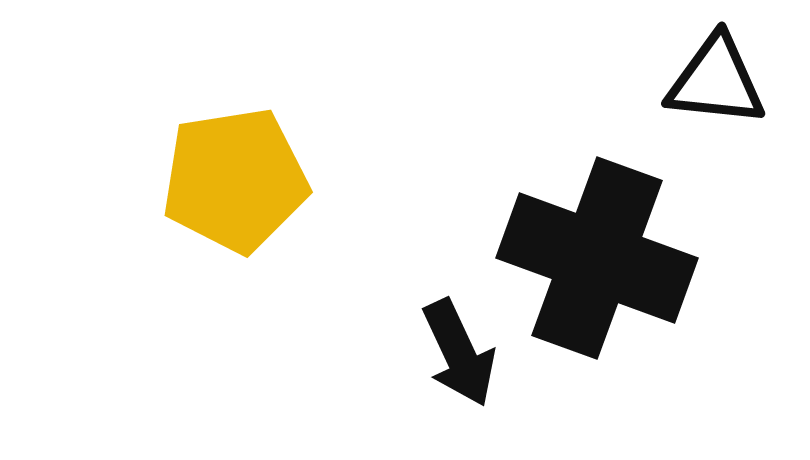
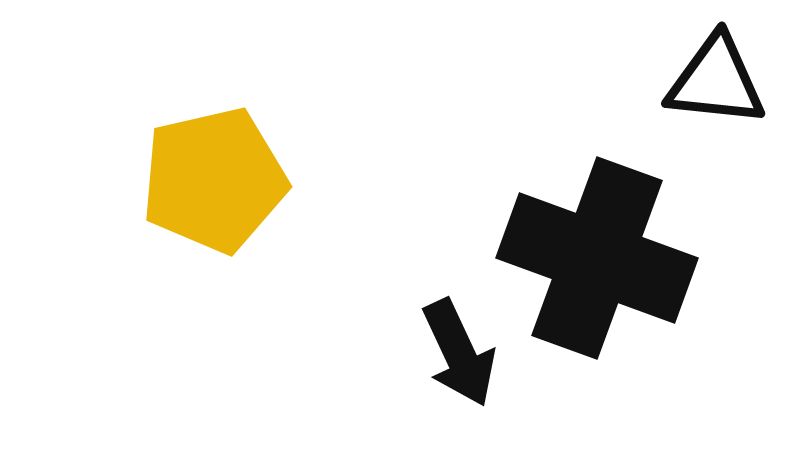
yellow pentagon: moved 21 px left; rotated 4 degrees counterclockwise
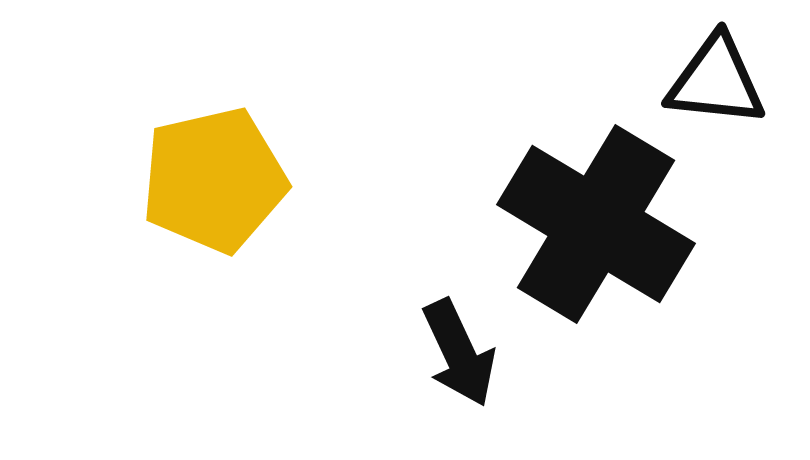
black cross: moved 1 px left, 34 px up; rotated 11 degrees clockwise
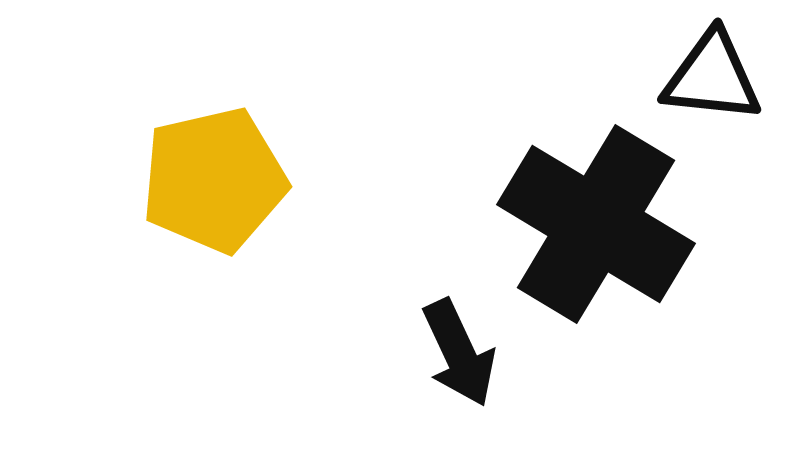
black triangle: moved 4 px left, 4 px up
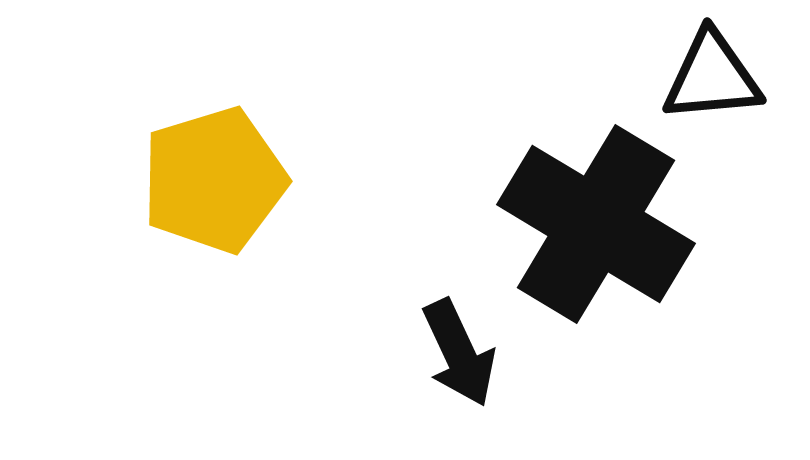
black triangle: rotated 11 degrees counterclockwise
yellow pentagon: rotated 4 degrees counterclockwise
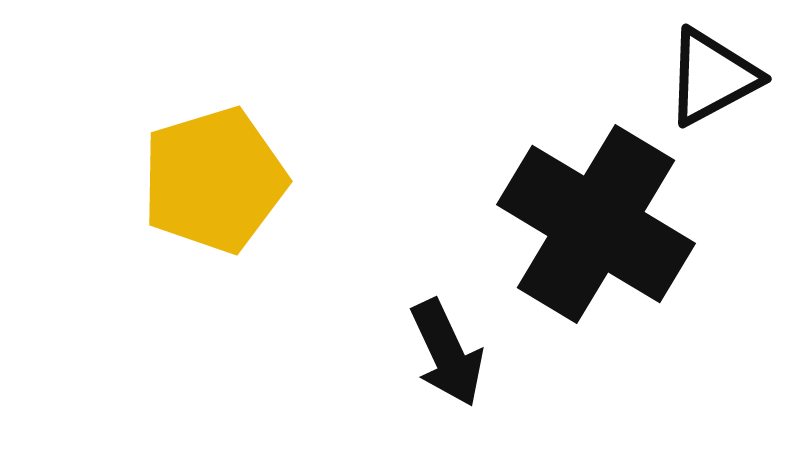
black triangle: rotated 23 degrees counterclockwise
black arrow: moved 12 px left
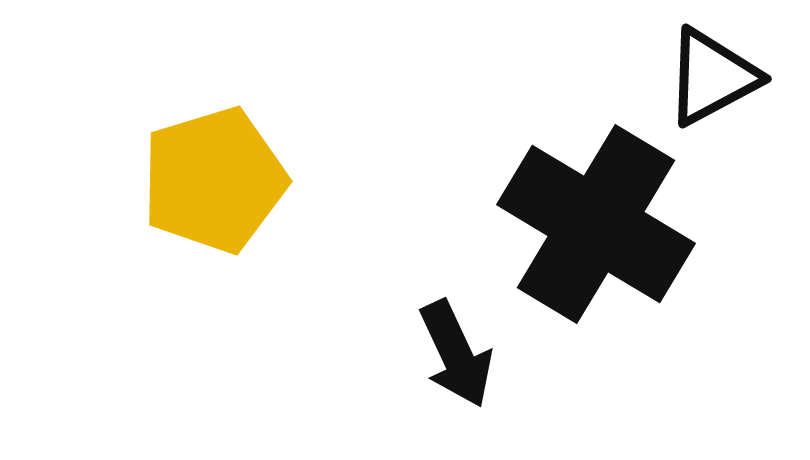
black arrow: moved 9 px right, 1 px down
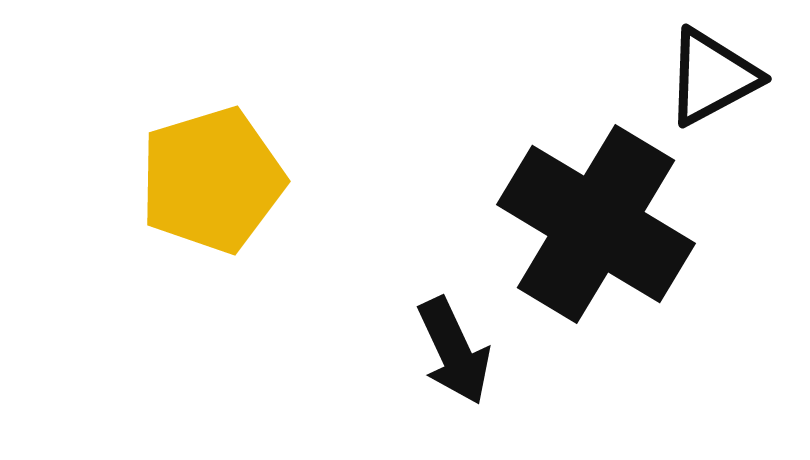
yellow pentagon: moved 2 px left
black arrow: moved 2 px left, 3 px up
